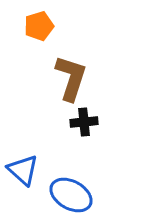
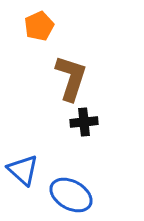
orange pentagon: rotated 8 degrees counterclockwise
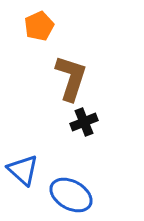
black cross: rotated 16 degrees counterclockwise
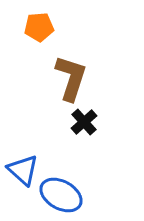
orange pentagon: moved 1 px down; rotated 20 degrees clockwise
black cross: rotated 20 degrees counterclockwise
blue ellipse: moved 10 px left
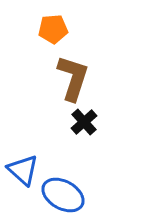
orange pentagon: moved 14 px right, 2 px down
brown L-shape: moved 2 px right
blue ellipse: moved 2 px right
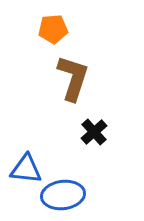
black cross: moved 10 px right, 10 px down
blue triangle: moved 3 px right, 1 px up; rotated 36 degrees counterclockwise
blue ellipse: rotated 36 degrees counterclockwise
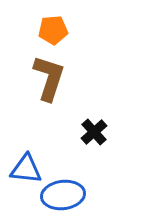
orange pentagon: moved 1 px down
brown L-shape: moved 24 px left
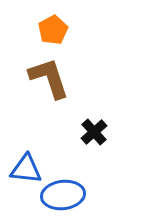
orange pentagon: rotated 24 degrees counterclockwise
brown L-shape: rotated 36 degrees counterclockwise
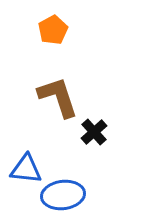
brown L-shape: moved 9 px right, 19 px down
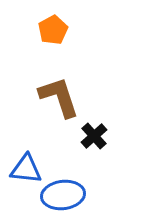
brown L-shape: moved 1 px right
black cross: moved 4 px down
